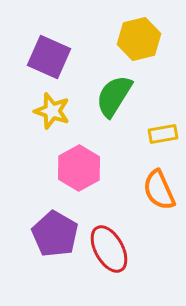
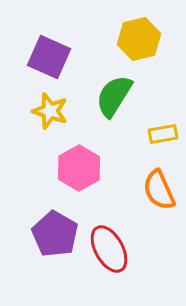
yellow star: moved 2 px left
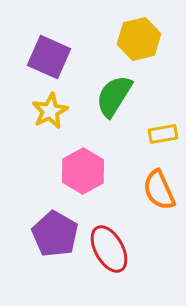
yellow star: rotated 27 degrees clockwise
pink hexagon: moved 4 px right, 3 px down
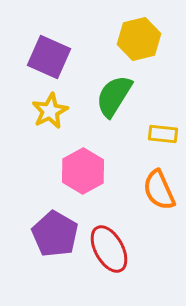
yellow rectangle: rotated 16 degrees clockwise
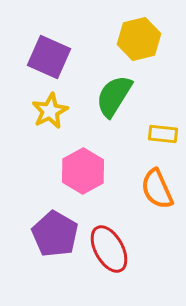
orange semicircle: moved 2 px left, 1 px up
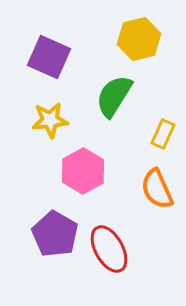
yellow star: moved 9 px down; rotated 21 degrees clockwise
yellow rectangle: rotated 72 degrees counterclockwise
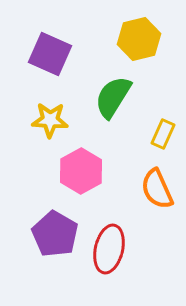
purple square: moved 1 px right, 3 px up
green semicircle: moved 1 px left, 1 px down
yellow star: rotated 9 degrees clockwise
pink hexagon: moved 2 px left
red ellipse: rotated 42 degrees clockwise
